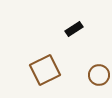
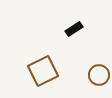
brown square: moved 2 px left, 1 px down
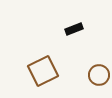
black rectangle: rotated 12 degrees clockwise
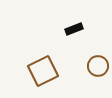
brown circle: moved 1 px left, 9 px up
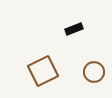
brown circle: moved 4 px left, 6 px down
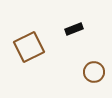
brown square: moved 14 px left, 24 px up
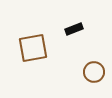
brown square: moved 4 px right, 1 px down; rotated 16 degrees clockwise
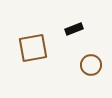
brown circle: moved 3 px left, 7 px up
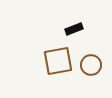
brown square: moved 25 px right, 13 px down
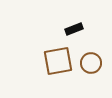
brown circle: moved 2 px up
